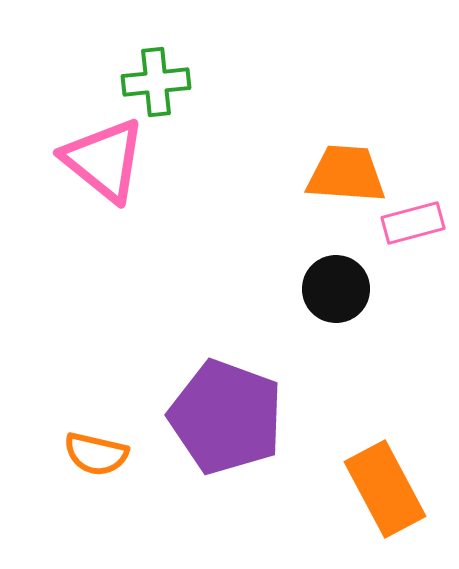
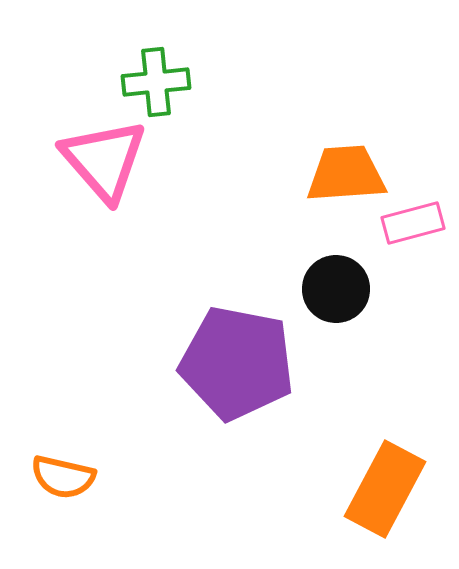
pink triangle: rotated 10 degrees clockwise
orange trapezoid: rotated 8 degrees counterclockwise
purple pentagon: moved 11 px right, 54 px up; rotated 9 degrees counterclockwise
orange semicircle: moved 33 px left, 23 px down
orange rectangle: rotated 56 degrees clockwise
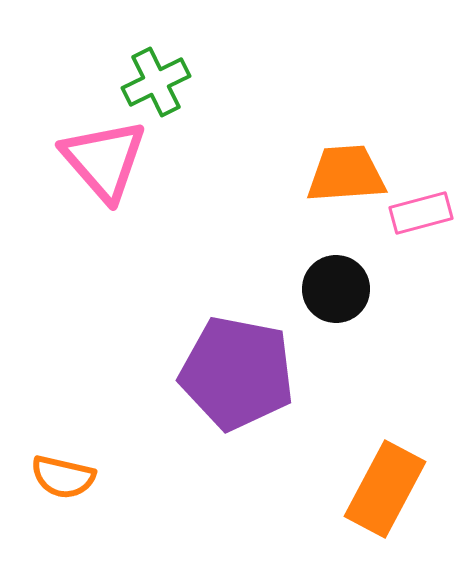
green cross: rotated 20 degrees counterclockwise
pink rectangle: moved 8 px right, 10 px up
purple pentagon: moved 10 px down
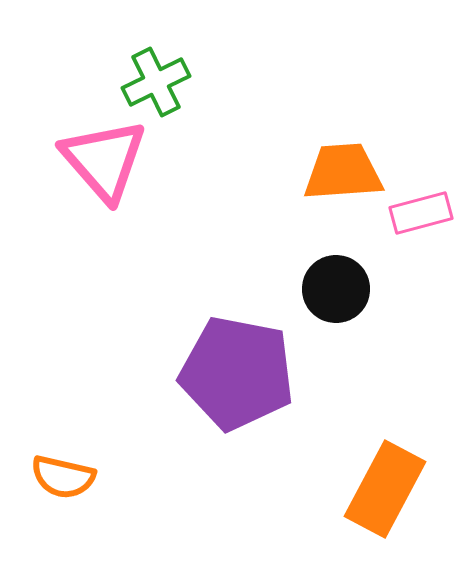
orange trapezoid: moved 3 px left, 2 px up
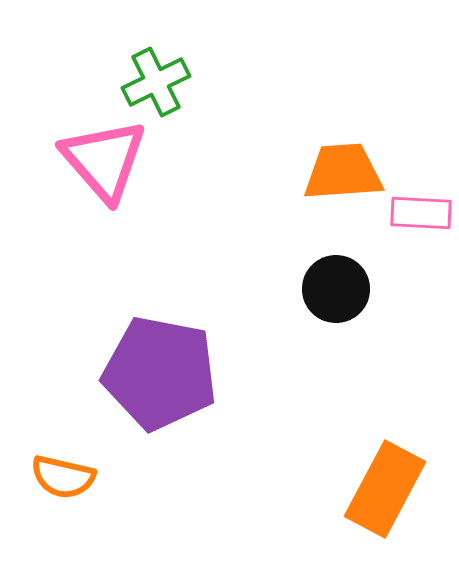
pink rectangle: rotated 18 degrees clockwise
purple pentagon: moved 77 px left
